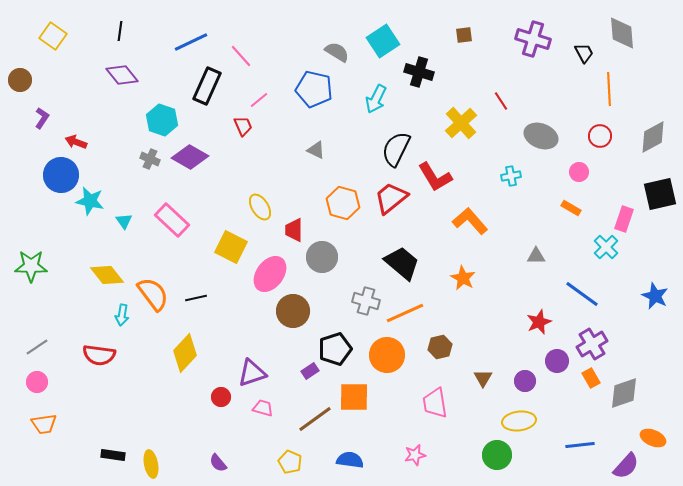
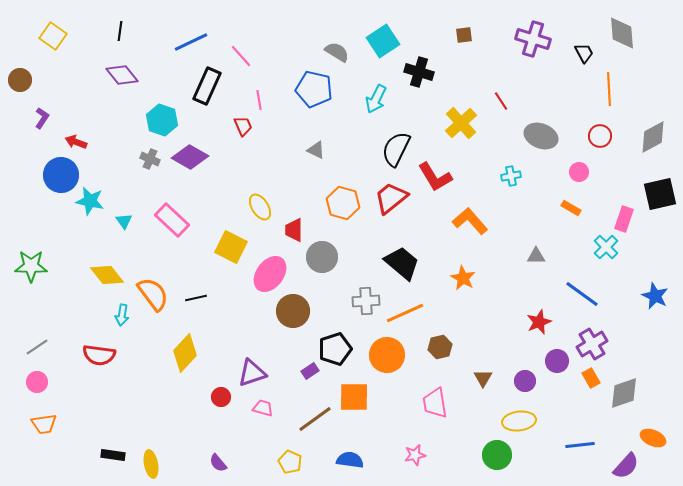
pink line at (259, 100): rotated 60 degrees counterclockwise
gray cross at (366, 301): rotated 20 degrees counterclockwise
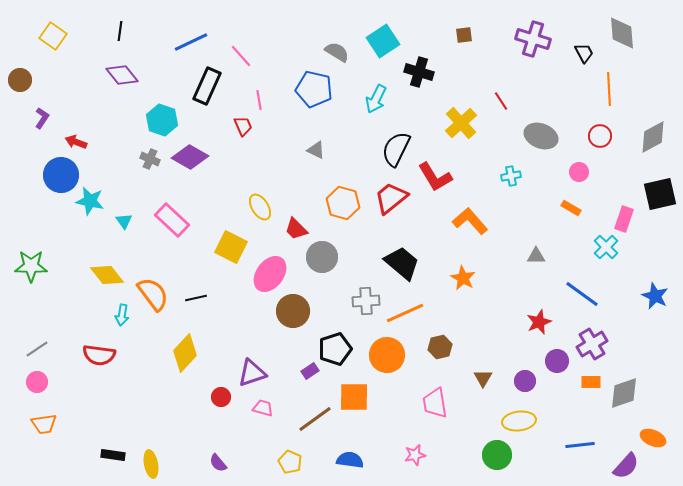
red trapezoid at (294, 230): moved 2 px right, 1 px up; rotated 45 degrees counterclockwise
gray line at (37, 347): moved 2 px down
orange rectangle at (591, 378): moved 4 px down; rotated 60 degrees counterclockwise
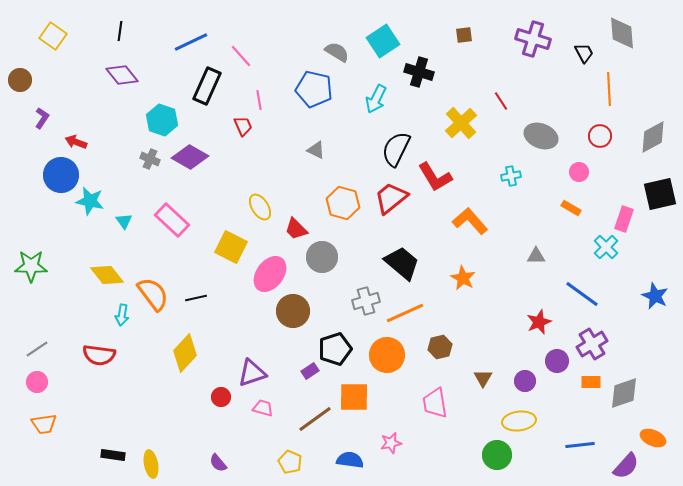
gray cross at (366, 301): rotated 12 degrees counterclockwise
pink star at (415, 455): moved 24 px left, 12 px up
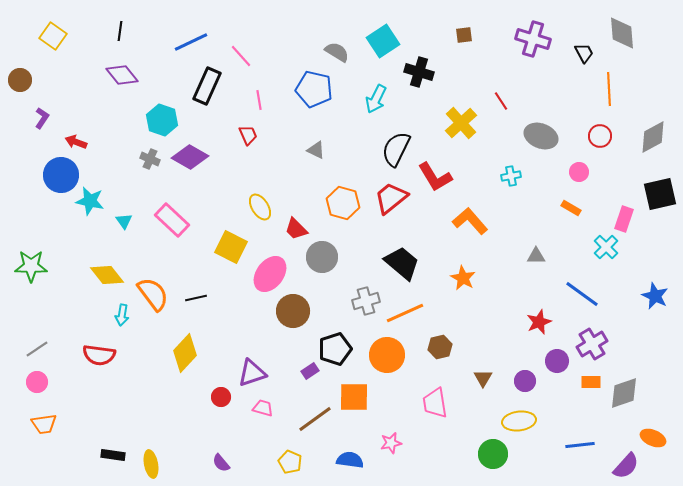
red trapezoid at (243, 126): moved 5 px right, 9 px down
green circle at (497, 455): moved 4 px left, 1 px up
purple semicircle at (218, 463): moved 3 px right
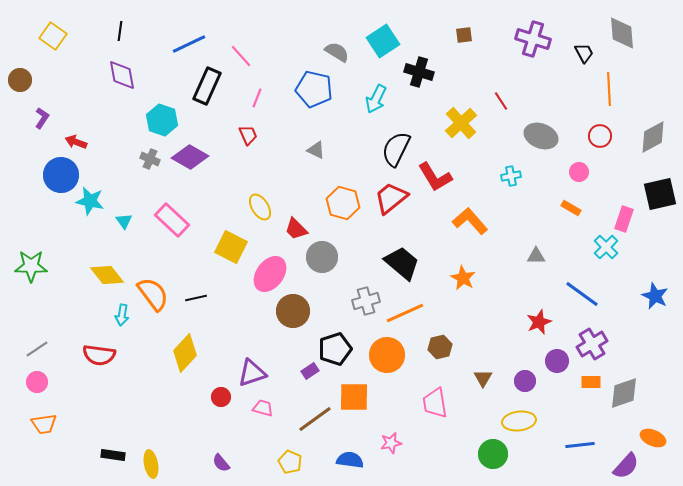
blue line at (191, 42): moved 2 px left, 2 px down
purple diamond at (122, 75): rotated 28 degrees clockwise
pink line at (259, 100): moved 2 px left, 2 px up; rotated 30 degrees clockwise
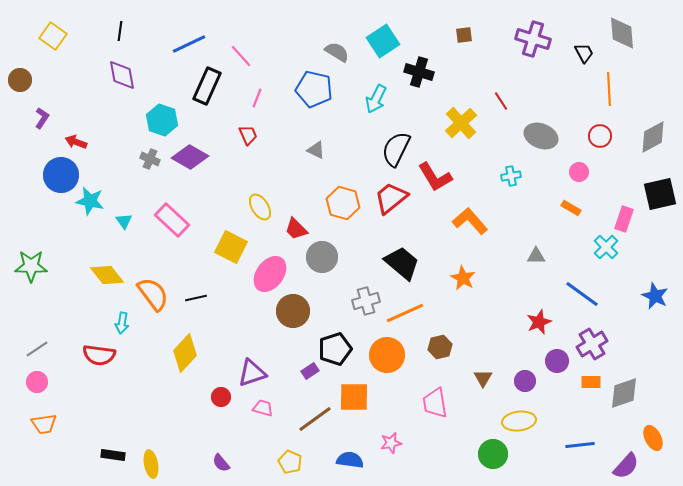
cyan arrow at (122, 315): moved 8 px down
orange ellipse at (653, 438): rotated 40 degrees clockwise
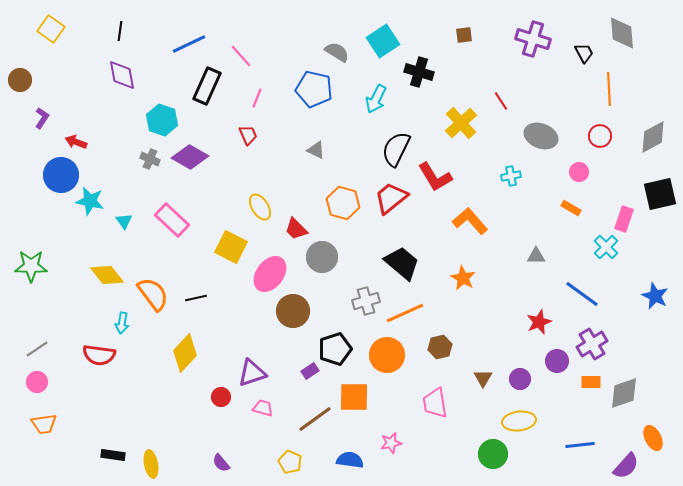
yellow square at (53, 36): moved 2 px left, 7 px up
purple circle at (525, 381): moved 5 px left, 2 px up
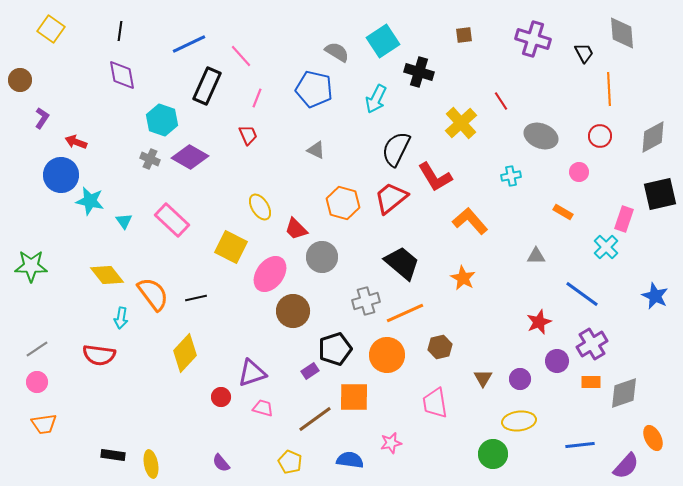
orange rectangle at (571, 208): moved 8 px left, 4 px down
cyan arrow at (122, 323): moved 1 px left, 5 px up
